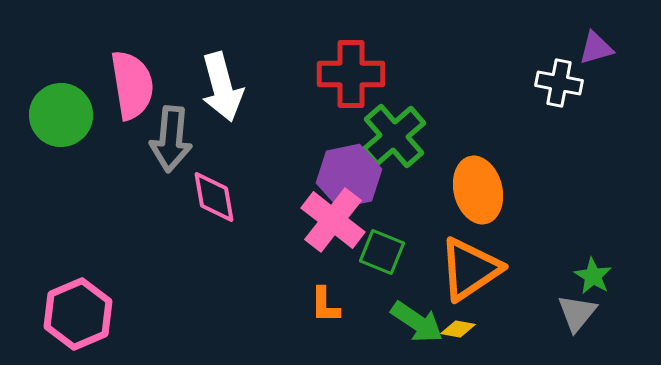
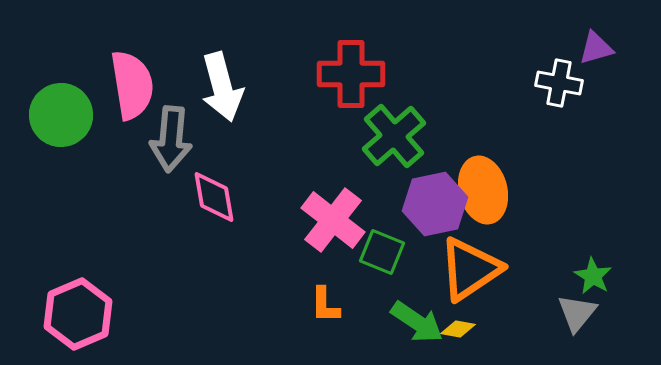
purple hexagon: moved 86 px right, 28 px down
orange ellipse: moved 5 px right
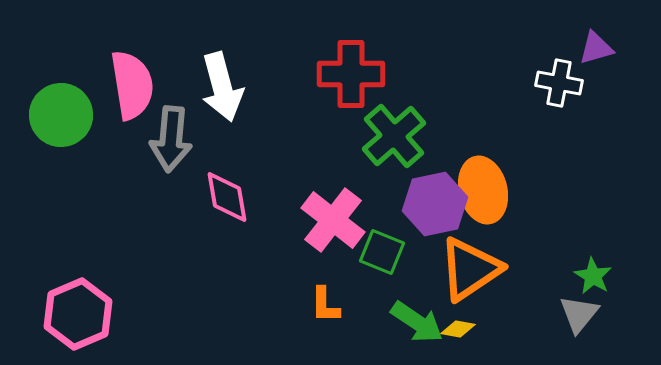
pink diamond: moved 13 px right
gray triangle: moved 2 px right, 1 px down
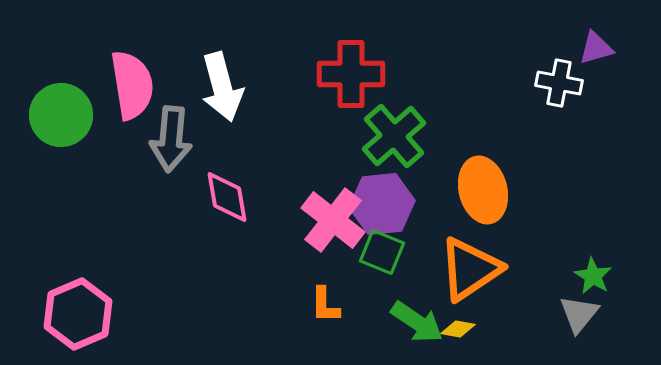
purple hexagon: moved 53 px left; rotated 6 degrees clockwise
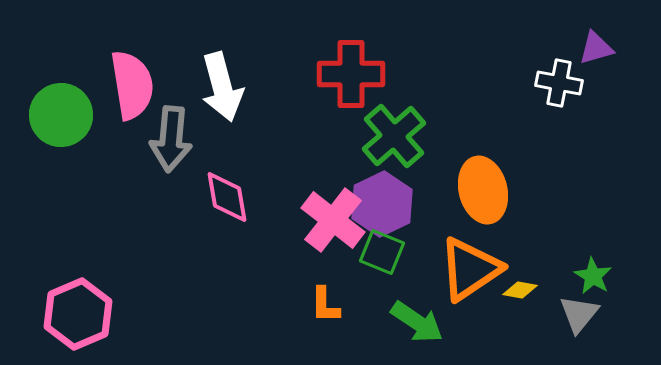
purple hexagon: rotated 20 degrees counterclockwise
yellow diamond: moved 62 px right, 39 px up
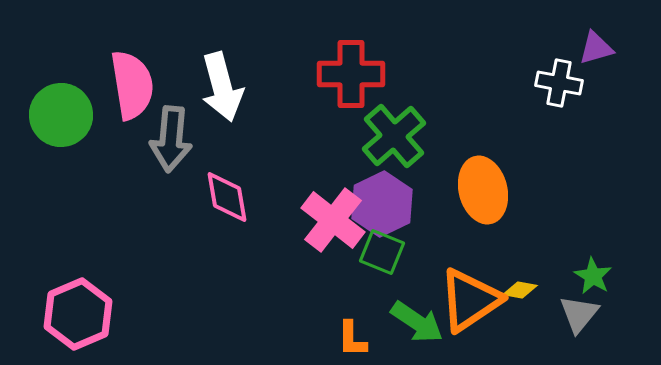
orange triangle: moved 31 px down
orange L-shape: moved 27 px right, 34 px down
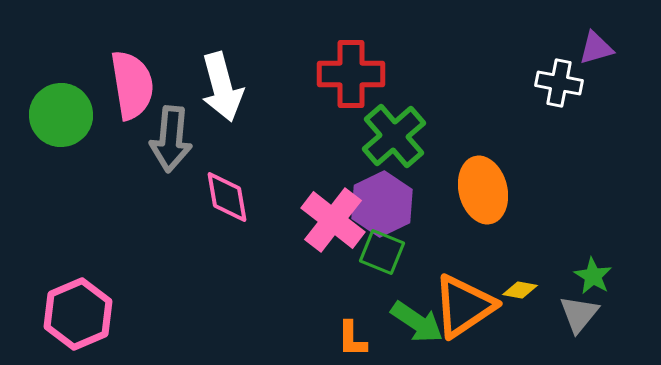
orange triangle: moved 6 px left, 6 px down
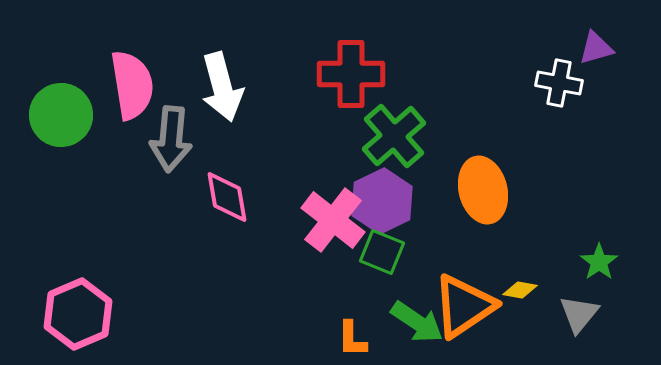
purple hexagon: moved 3 px up
green star: moved 6 px right, 14 px up; rotated 6 degrees clockwise
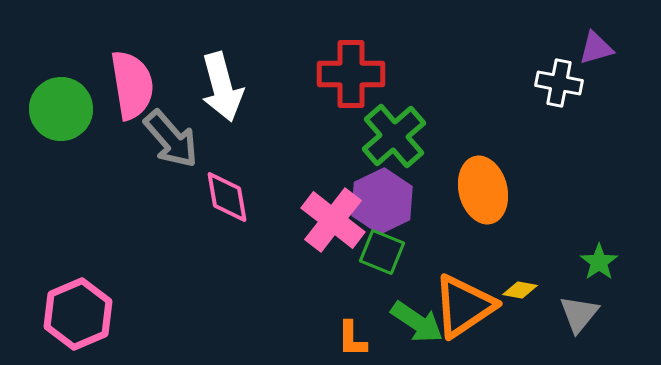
green circle: moved 6 px up
gray arrow: rotated 46 degrees counterclockwise
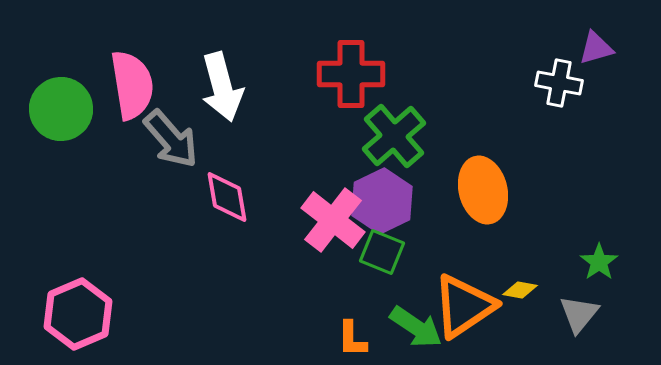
green arrow: moved 1 px left, 5 px down
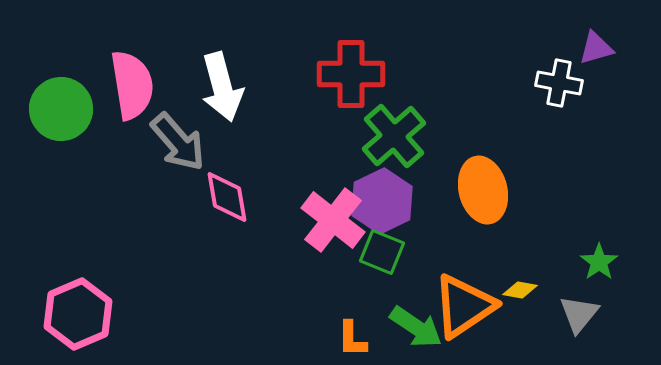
gray arrow: moved 7 px right, 3 px down
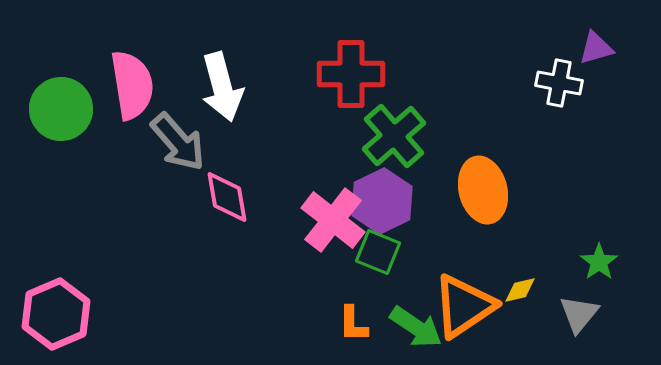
green square: moved 4 px left
yellow diamond: rotated 24 degrees counterclockwise
pink hexagon: moved 22 px left
orange L-shape: moved 1 px right, 15 px up
